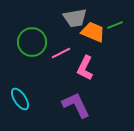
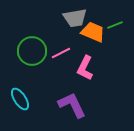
green circle: moved 9 px down
purple L-shape: moved 4 px left
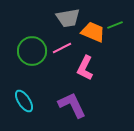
gray trapezoid: moved 7 px left
pink line: moved 1 px right, 5 px up
cyan ellipse: moved 4 px right, 2 px down
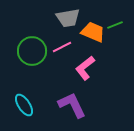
pink line: moved 1 px up
pink L-shape: rotated 25 degrees clockwise
cyan ellipse: moved 4 px down
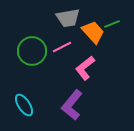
green line: moved 3 px left, 1 px up
orange trapezoid: rotated 25 degrees clockwise
purple L-shape: rotated 116 degrees counterclockwise
